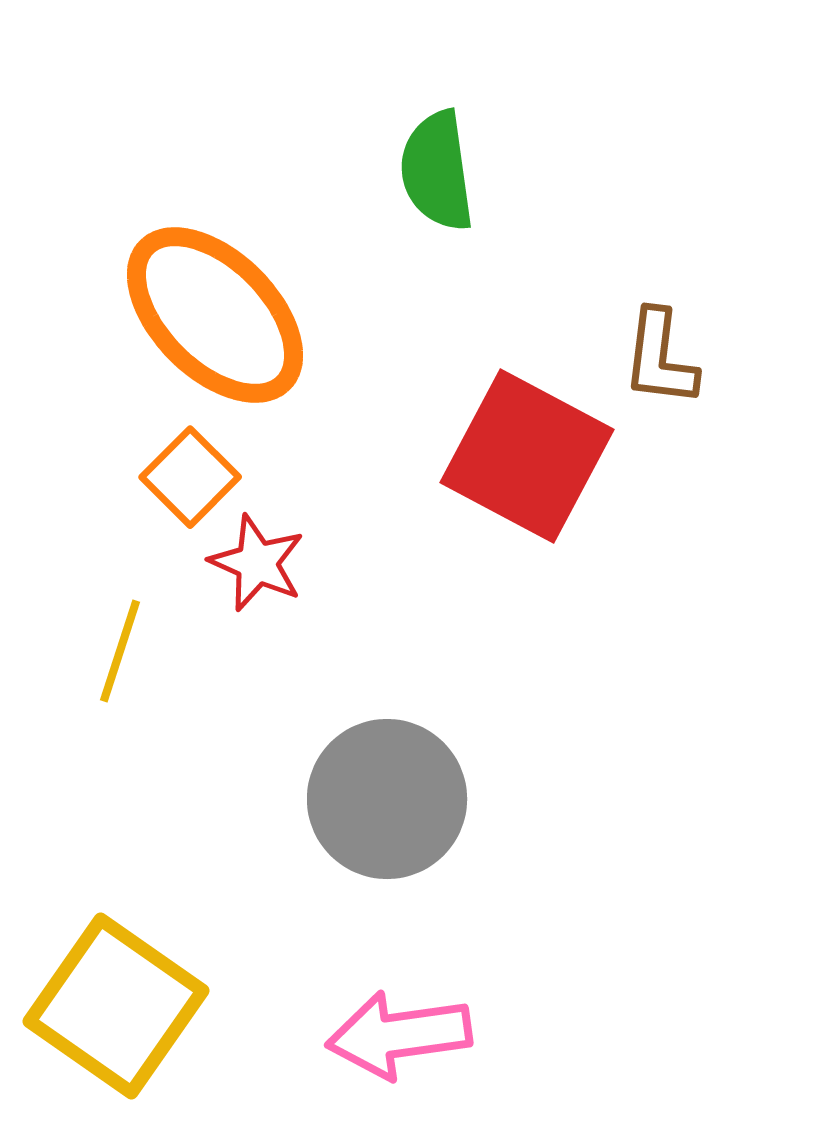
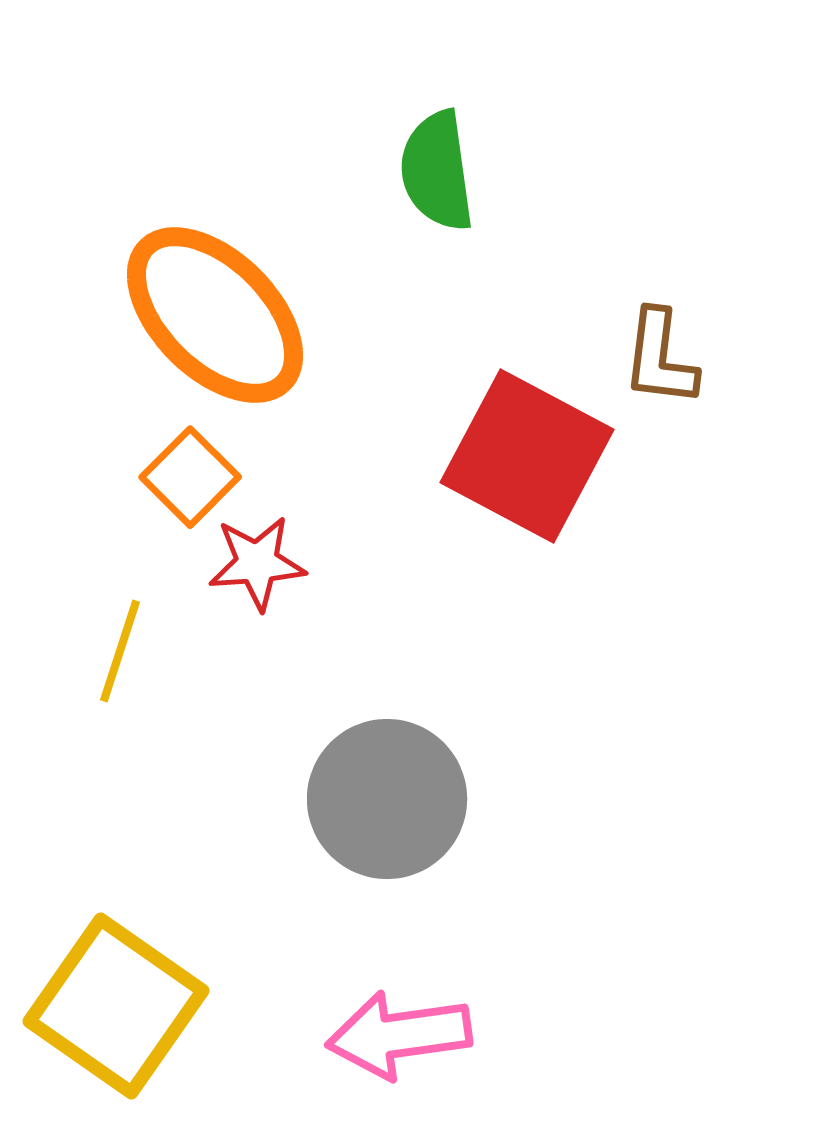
red star: rotated 28 degrees counterclockwise
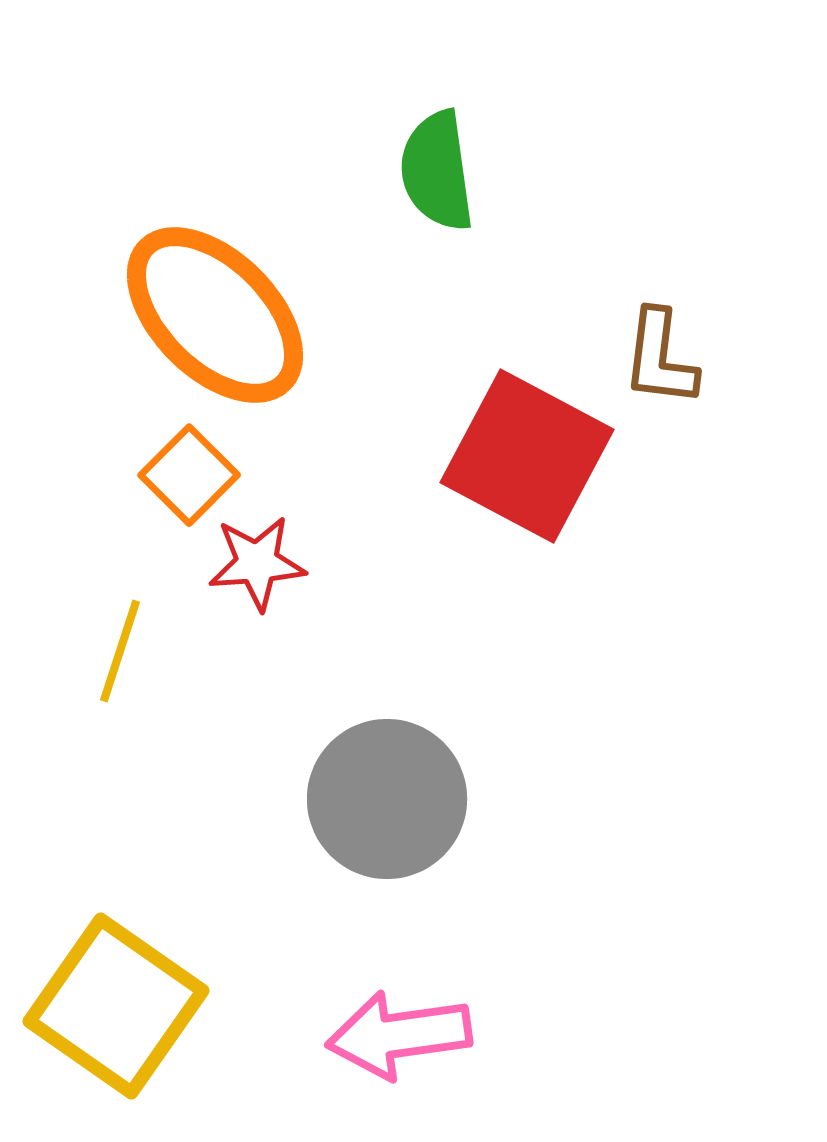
orange square: moved 1 px left, 2 px up
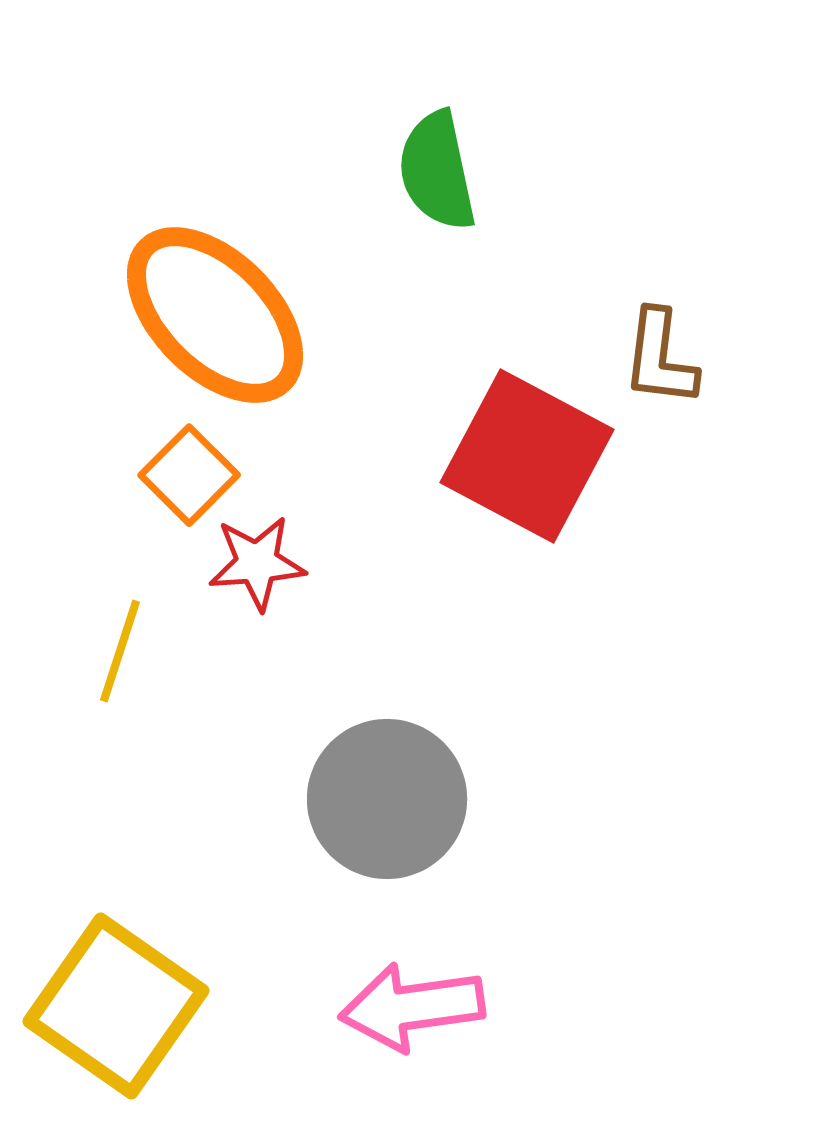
green semicircle: rotated 4 degrees counterclockwise
pink arrow: moved 13 px right, 28 px up
